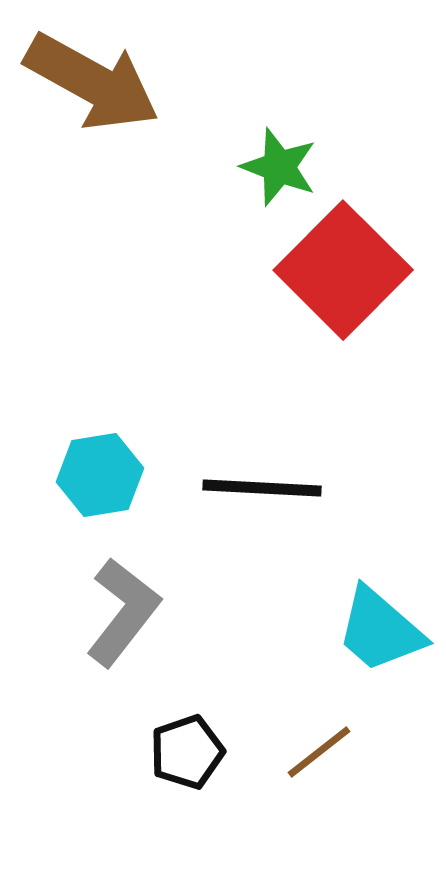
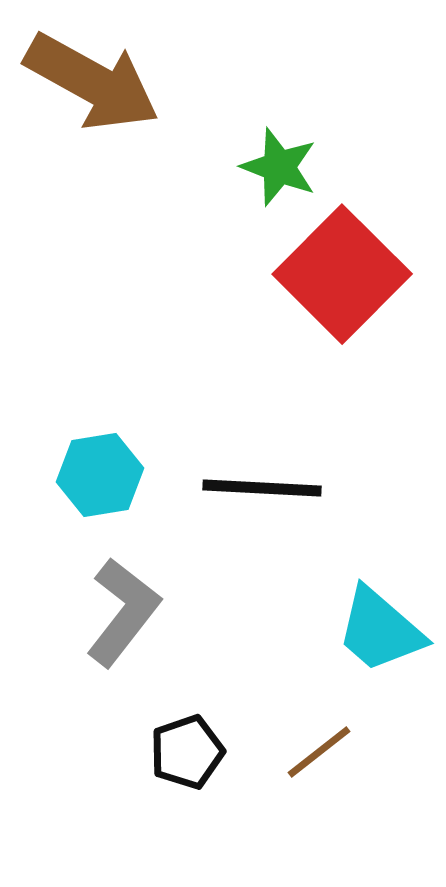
red square: moved 1 px left, 4 px down
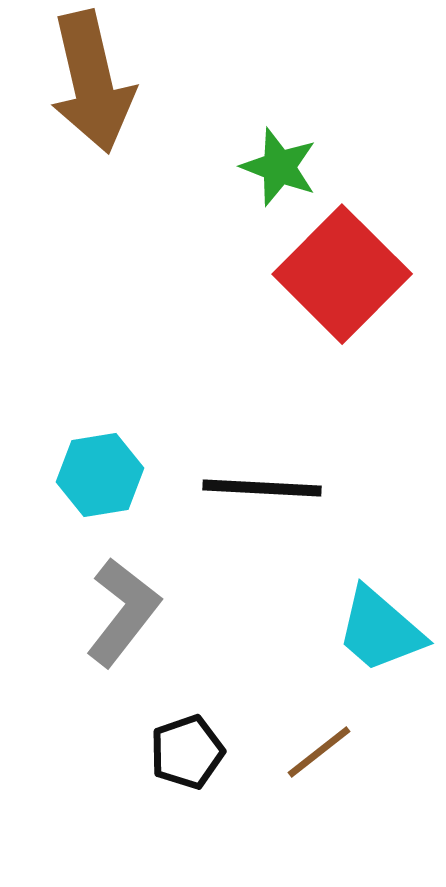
brown arrow: rotated 48 degrees clockwise
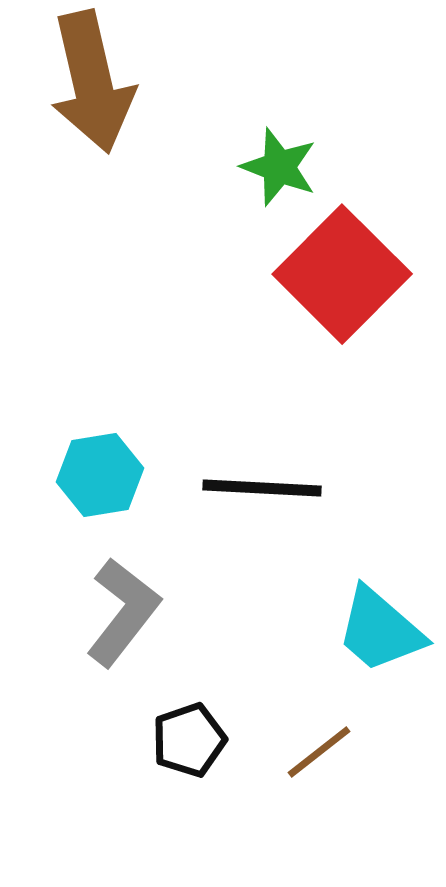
black pentagon: moved 2 px right, 12 px up
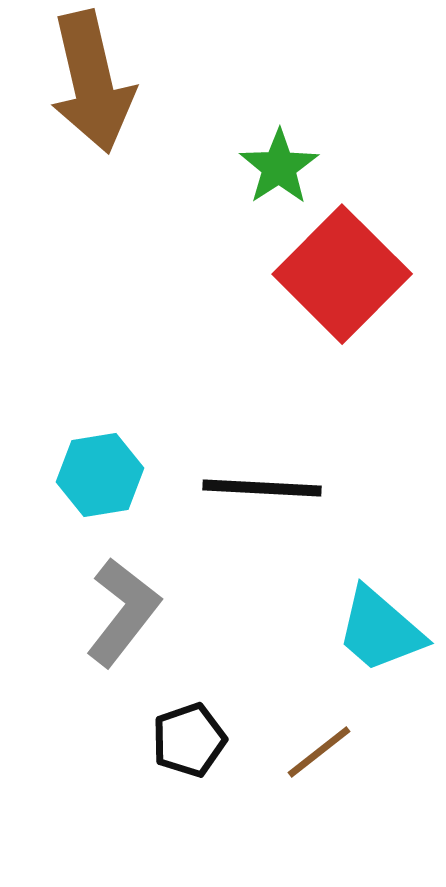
green star: rotated 18 degrees clockwise
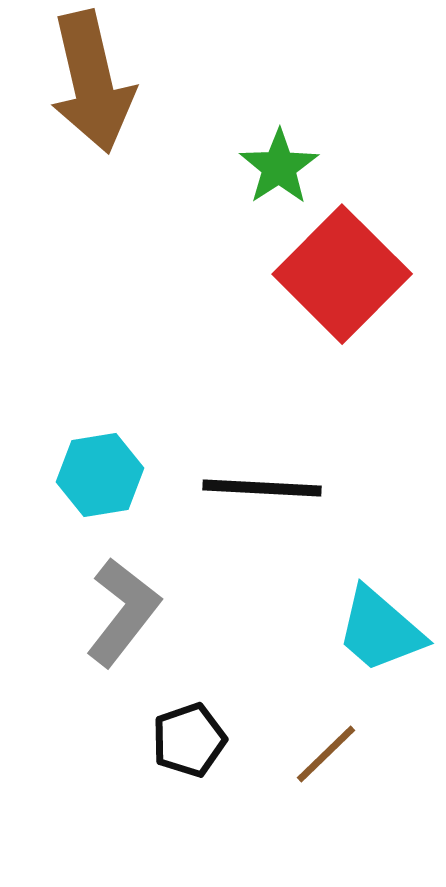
brown line: moved 7 px right, 2 px down; rotated 6 degrees counterclockwise
